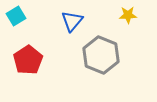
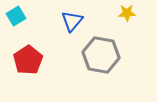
yellow star: moved 1 px left, 2 px up
gray hexagon: rotated 12 degrees counterclockwise
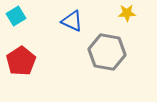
blue triangle: rotated 45 degrees counterclockwise
gray hexagon: moved 6 px right, 3 px up
red pentagon: moved 7 px left, 1 px down
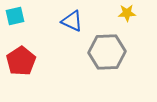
cyan square: moved 1 px left; rotated 18 degrees clockwise
gray hexagon: rotated 12 degrees counterclockwise
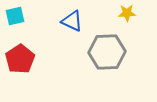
red pentagon: moved 1 px left, 2 px up
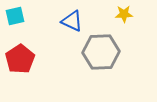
yellow star: moved 3 px left, 1 px down
gray hexagon: moved 6 px left
